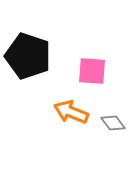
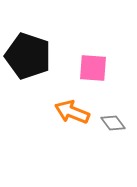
pink square: moved 1 px right, 3 px up
orange arrow: moved 1 px right
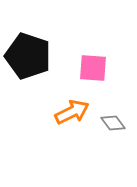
orange arrow: rotated 132 degrees clockwise
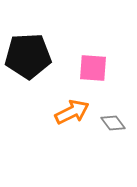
black pentagon: rotated 21 degrees counterclockwise
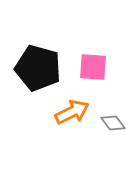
black pentagon: moved 10 px right, 12 px down; rotated 18 degrees clockwise
pink square: moved 1 px up
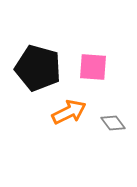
orange arrow: moved 3 px left
